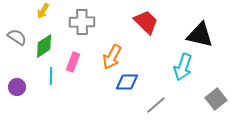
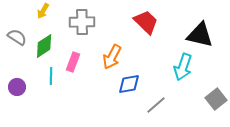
blue diamond: moved 2 px right, 2 px down; rotated 10 degrees counterclockwise
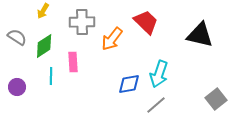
orange arrow: moved 18 px up; rotated 10 degrees clockwise
pink rectangle: rotated 24 degrees counterclockwise
cyan arrow: moved 24 px left, 7 px down
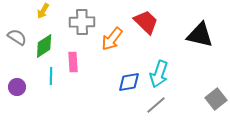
blue diamond: moved 2 px up
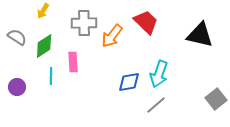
gray cross: moved 2 px right, 1 px down
orange arrow: moved 3 px up
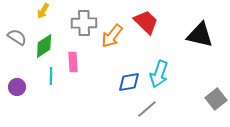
gray line: moved 9 px left, 4 px down
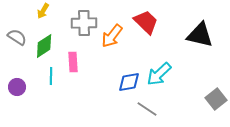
cyan arrow: rotated 28 degrees clockwise
gray line: rotated 75 degrees clockwise
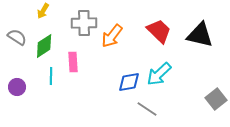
red trapezoid: moved 13 px right, 9 px down
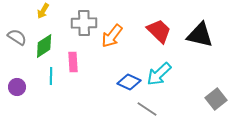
blue diamond: rotated 35 degrees clockwise
